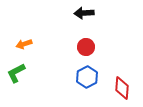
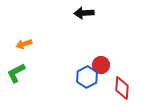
red circle: moved 15 px right, 18 px down
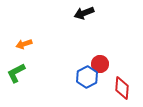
black arrow: rotated 18 degrees counterclockwise
red circle: moved 1 px left, 1 px up
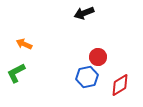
orange arrow: rotated 42 degrees clockwise
red circle: moved 2 px left, 7 px up
blue hexagon: rotated 15 degrees clockwise
red diamond: moved 2 px left, 3 px up; rotated 55 degrees clockwise
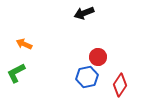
red diamond: rotated 25 degrees counterclockwise
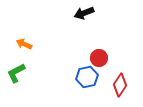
red circle: moved 1 px right, 1 px down
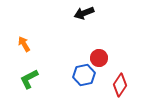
orange arrow: rotated 35 degrees clockwise
green L-shape: moved 13 px right, 6 px down
blue hexagon: moved 3 px left, 2 px up
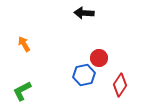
black arrow: rotated 24 degrees clockwise
green L-shape: moved 7 px left, 12 px down
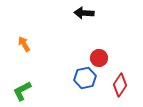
blue hexagon: moved 1 px right, 3 px down
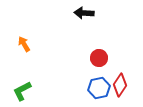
blue hexagon: moved 14 px right, 10 px down
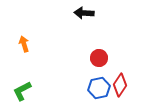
orange arrow: rotated 14 degrees clockwise
